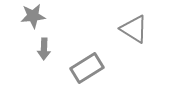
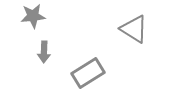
gray arrow: moved 3 px down
gray rectangle: moved 1 px right, 5 px down
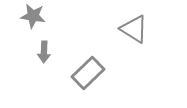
gray star: rotated 15 degrees clockwise
gray rectangle: rotated 12 degrees counterclockwise
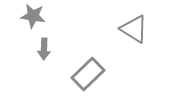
gray arrow: moved 3 px up
gray rectangle: moved 1 px down
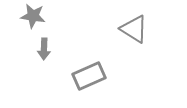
gray rectangle: moved 1 px right, 2 px down; rotated 20 degrees clockwise
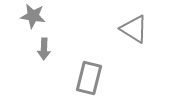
gray rectangle: moved 2 px down; rotated 52 degrees counterclockwise
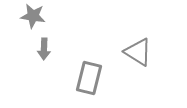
gray triangle: moved 4 px right, 23 px down
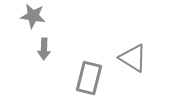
gray triangle: moved 5 px left, 6 px down
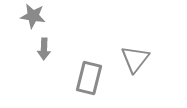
gray triangle: moved 2 px right, 1 px down; rotated 36 degrees clockwise
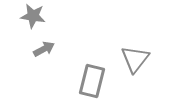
gray arrow: rotated 120 degrees counterclockwise
gray rectangle: moved 3 px right, 3 px down
